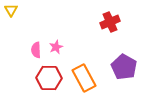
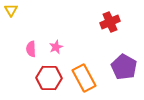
pink semicircle: moved 5 px left, 1 px up
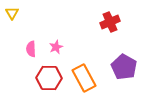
yellow triangle: moved 1 px right, 3 px down
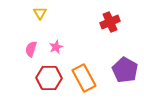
yellow triangle: moved 28 px right
pink semicircle: rotated 21 degrees clockwise
purple pentagon: moved 1 px right, 3 px down
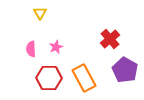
red cross: moved 17 px down; rotated 18 degrees counterclockwise
pink semicircle: rotated 21 degrees counterclockwise
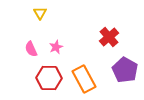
red cross: moved 1 px left, 2 px up
pink semicircle: rotated 21 degrees counterclockwise
orange rectangle: moved 1 px down
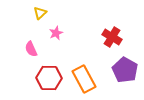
yellow triangle: rotated 16 degrees clockwise
red cross: moved 3 px right; rotated 18 degrees counterclockwise
pink star: moved 14 px up
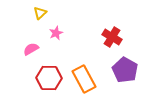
pink semicircle: rotated 84 degrees clockwise
